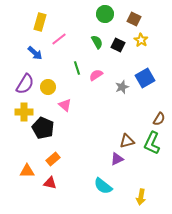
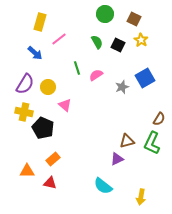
yellow cross: rotated 12 degrees clockwise
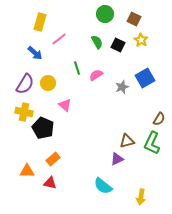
yellow circle: moved 4 px up
